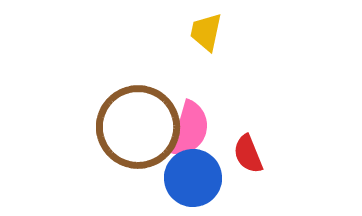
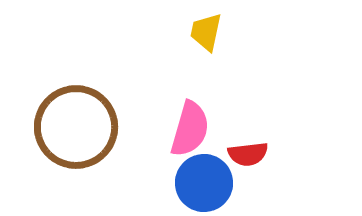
brown circle: moved 62 px left
red semicircle: rotated 75 degrees counterclockwise
blue circle: moved 11 px right, 5 px down
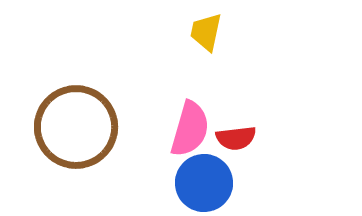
red semicircle: moved 12 px left, 16 px up
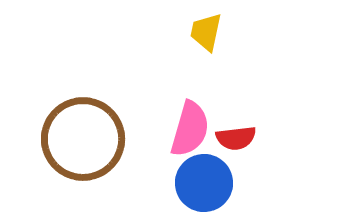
brown circle: moved 7 px right, 12 px down
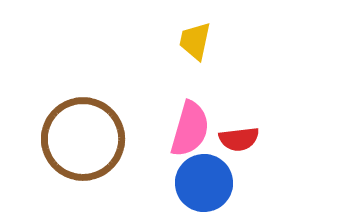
yellow trapezoid: moved 11 px left, 9 px down
red semicircle: moved 3 px right, 1 px down
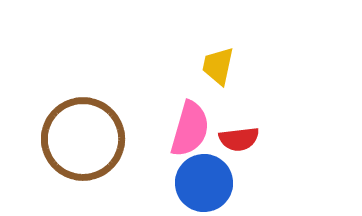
yellow trapezoid: moved 23 px right, 25 px down
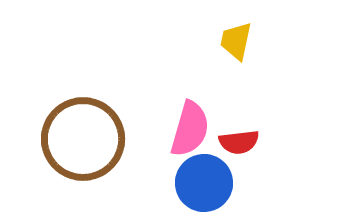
yellow trapezoid: moved 18 px right, 25 px up
red semicircle: moved 3 px down
